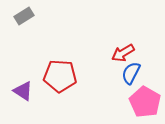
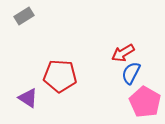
purple triangle: moved 5 px right, 7 px down
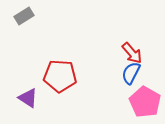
red arrow: moved 9 px right; rotated 100 degrees counterclockwise
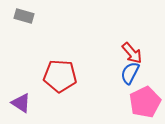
gray rectangle: rotated 48 degrees clockwise
blue semicircle: moved 1 px left
purple triangle: moved 7 px left, 5 px down
pink pentagon: rotated 16 degrees clockwise
